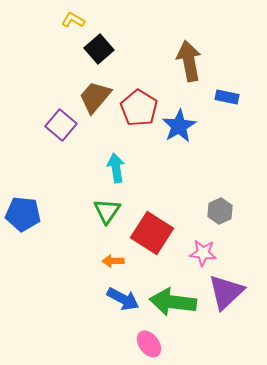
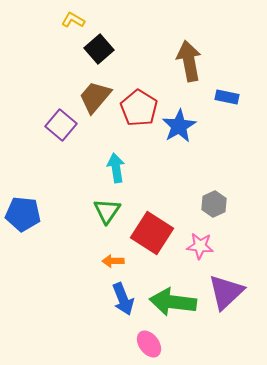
gray hexagon: moved 6 px left, 7 px up
pink star: moved 3 px left, 7 px up
blue arrow: rotated 40 degrees clockwise
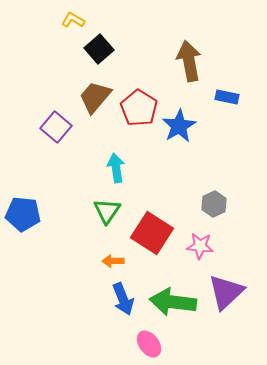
purple square: moved 5 px left, 2 px down
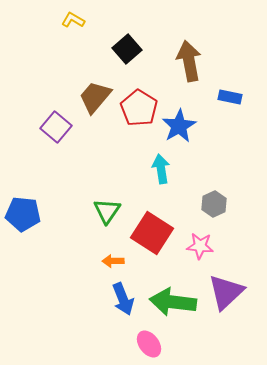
black square: moved 28 px right
blue rectangle: moved 3 px right
cyan arrow: moved 45 px right, 1 px down
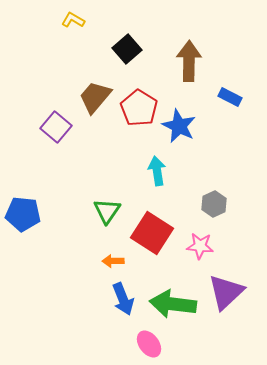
brown arrow: rotated 12 degrees clockwise
blue rectangle: rotated 15 degrees clockwise
blue star: rotated 16 degrees counterclockwise
cyan arrow: moved 4 px left, 2 px down
green arrow: moved 2 px down
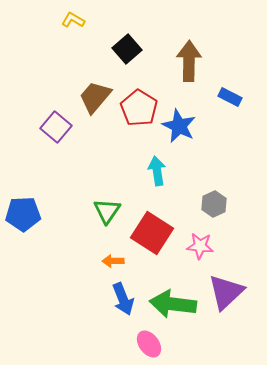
blue pentagon: rotated 8 degrees counterclockwise
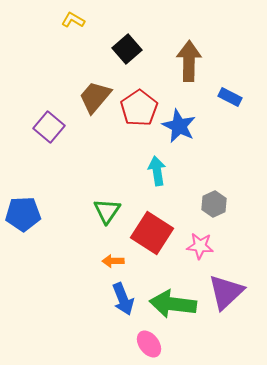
red pentagon: rotated 6 degrees clockwise
purple square: moved 7 px left
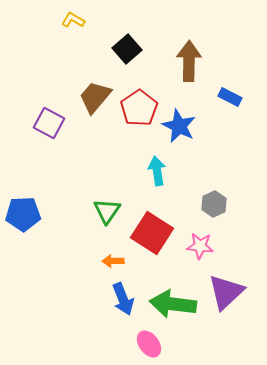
purple square: moved 4 px up; rotated 12 degrees counterclockwise
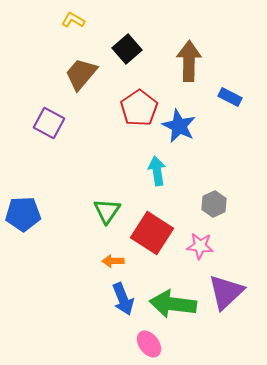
brown trapezoid: moved 14 px left, 23 px up
